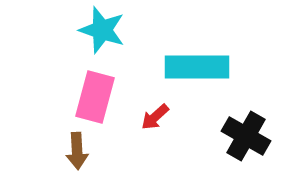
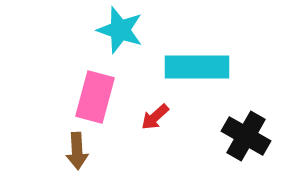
cyan star: moved 18 px right
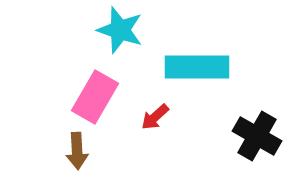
pink rectangle: rotated 15 degrees clockwise
black cross: moved 11 px right
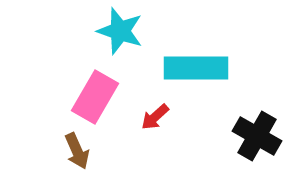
cyan star: moved 1 px down
cyan rectangle: moved 1 px left, 1 px down
brown arrow: rotated 21 degrees counterclockwise
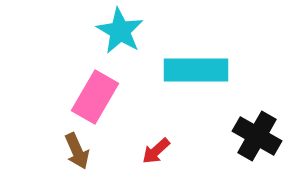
cyan star: rotated 12 degrees clockwise
cyan rectangle: moved 2 px down
red arrow: moved 1 px right, 34 px down
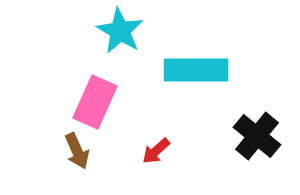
pink rectangle: moved 5 px down; rotated 6 degrees counterclockwise
black cross: rotated 9 degrees clockwise
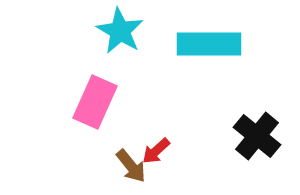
cyan rectangle: moved 13 px right, 26 px up
brown arrow: moved 54 px right, 15 px down; rotated 15 degrees counterclockwise
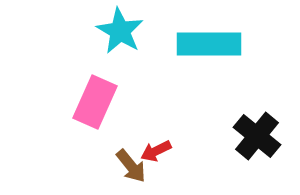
red arrow: rotated 16 degrees clockwise
